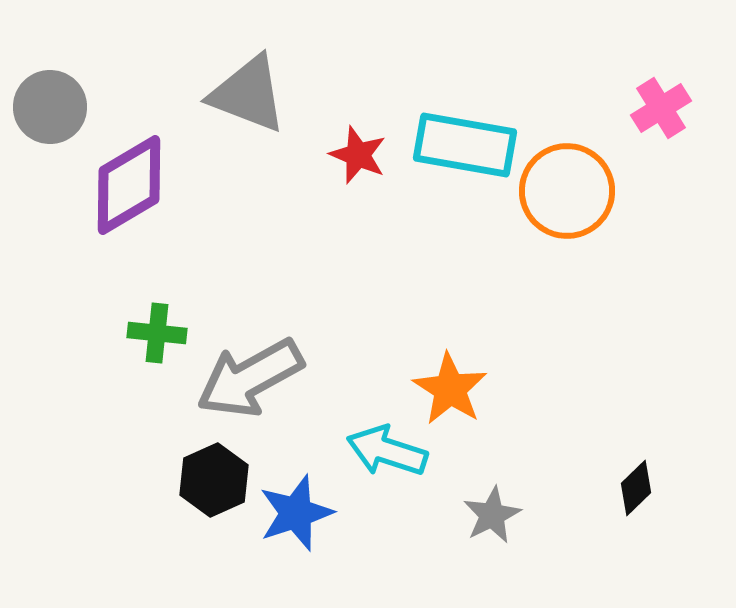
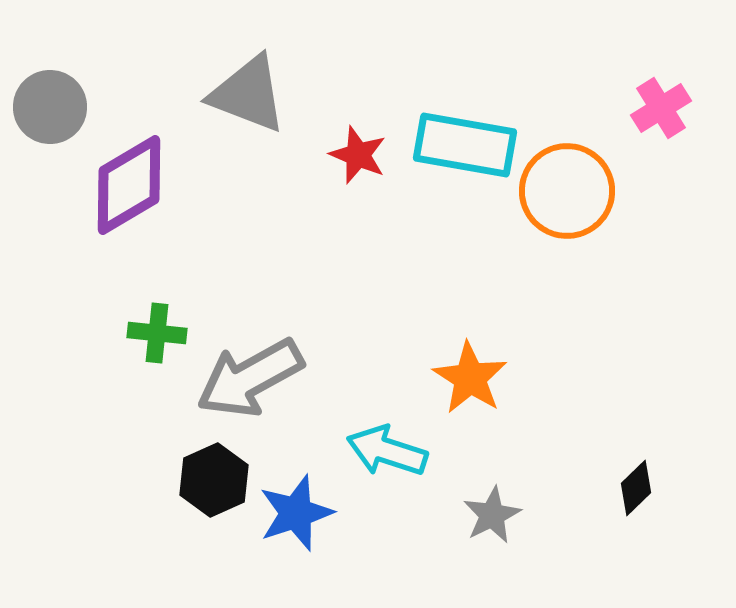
orange star: moved 20 px right, 11 px up
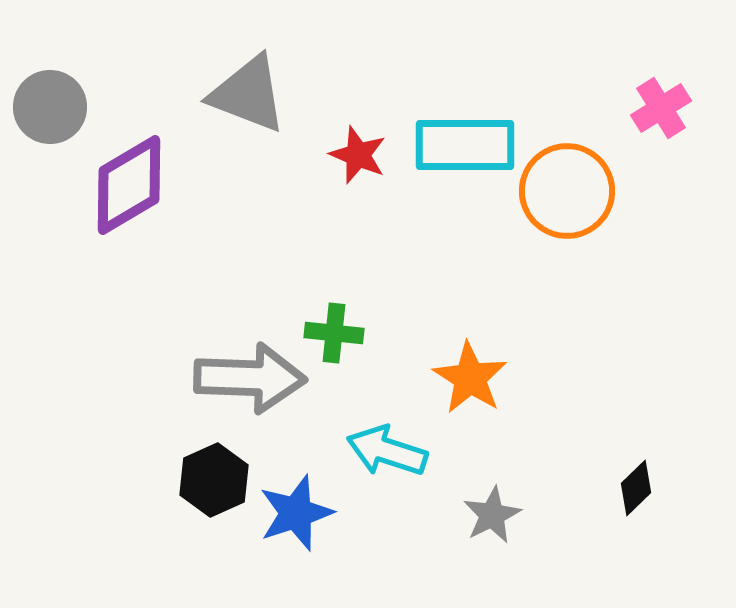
cyan rectangle: rotated 10 degrees counterclockwise
green cross: moved 177 px right
gray arrow: rotated 149 degrees counterclockwise
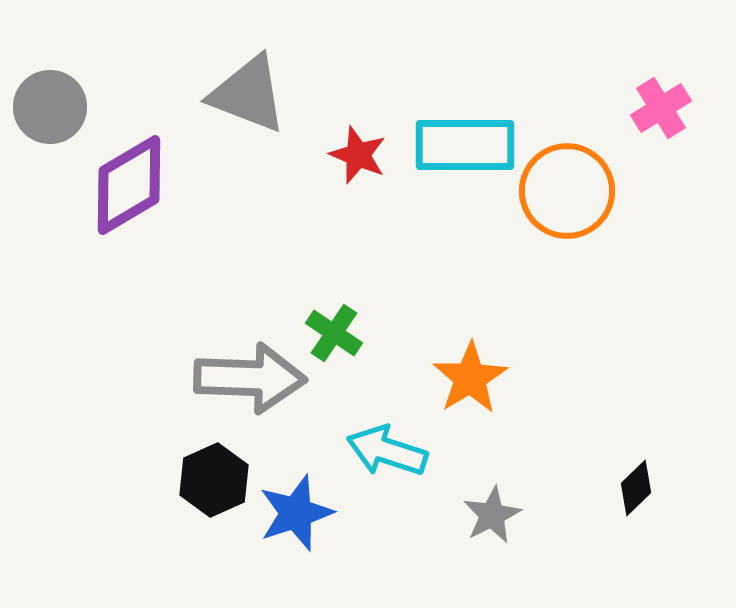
green cross: rotated 28 degrees clockwise
orange star: rotated 8 degrees clockwise
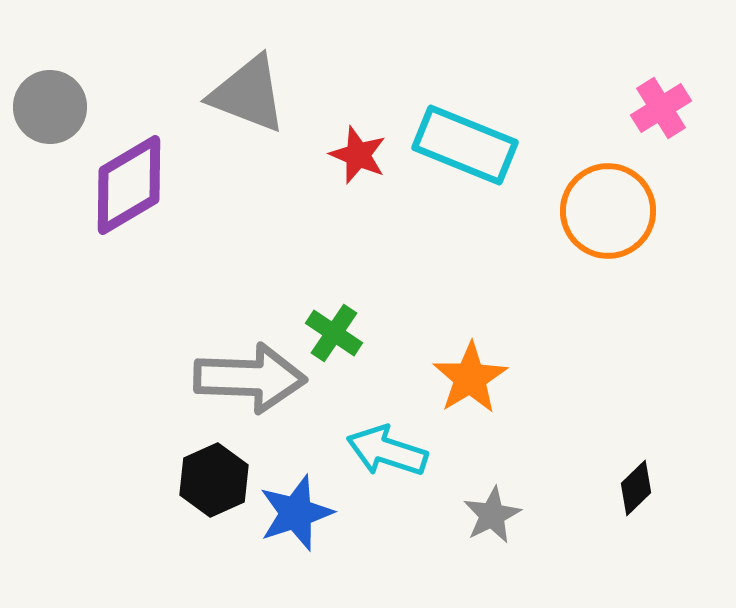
cyan rectangle: rotated 22 degrees clockwise
orange circle: moved 41 px right, 20 px down
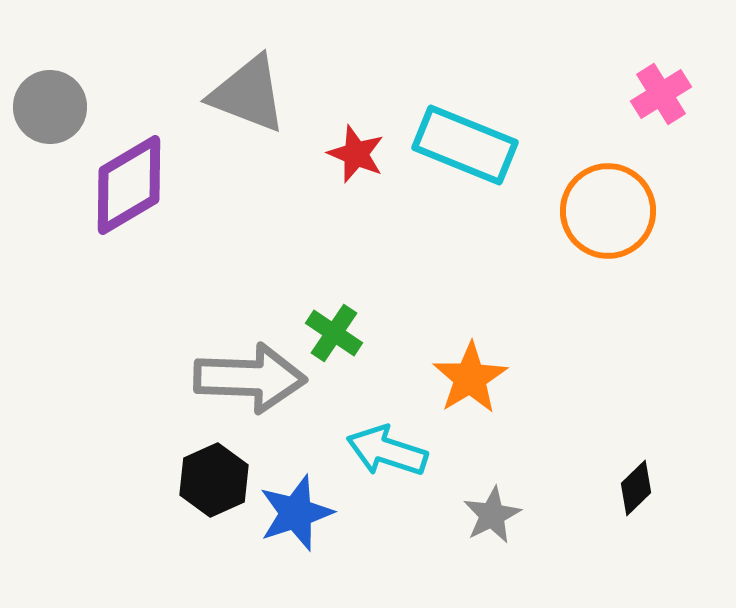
pink cross: moved 14 px up
red star: moved 2 px left, 1 px up
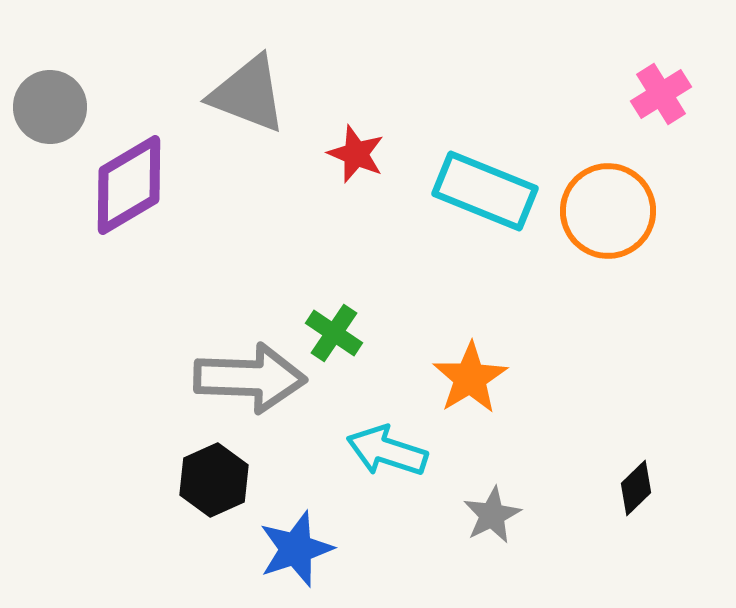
cyan rectangle: moved 20 px right, 46 px down
blue star: moved 36 px down
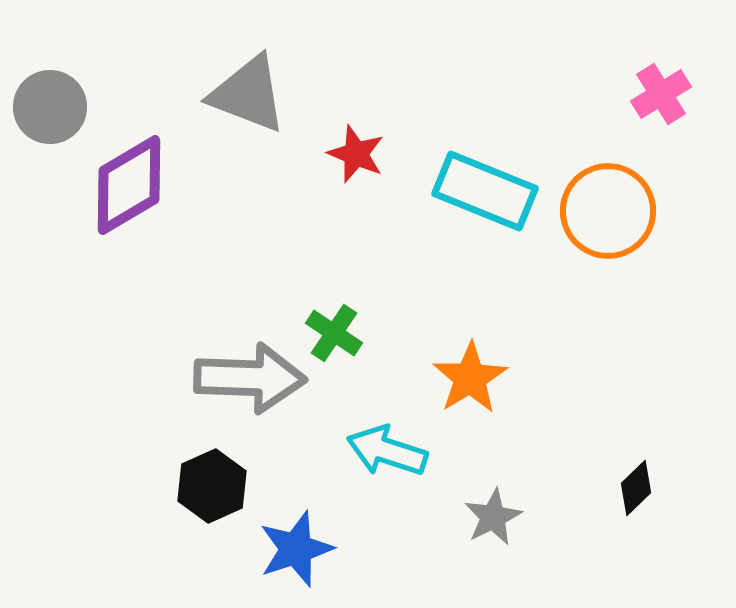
black hexagon: moved 2 px left, 6 px down
gray star: moved 1 px right, 2 px down
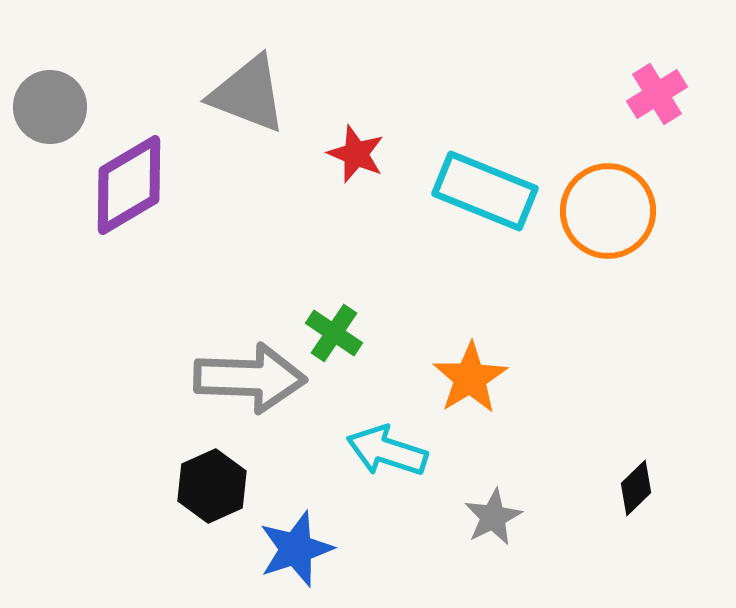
pink cross: moved 4 px left
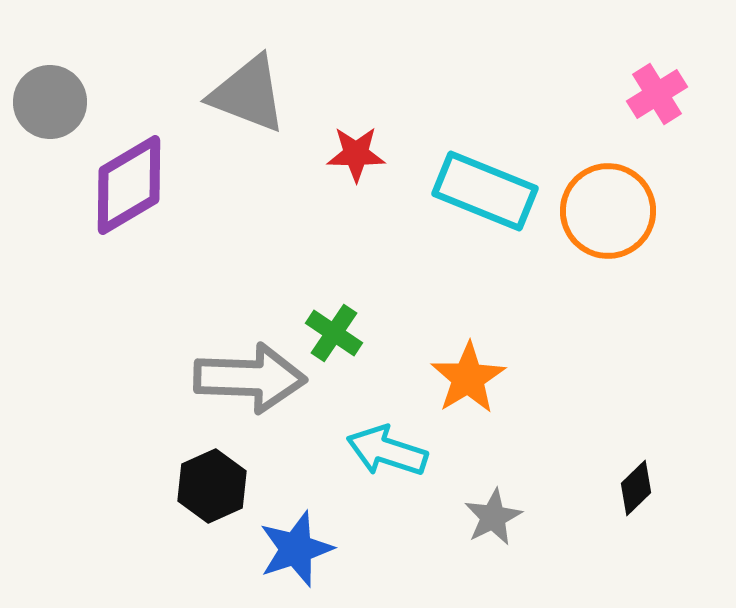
gray circle: moved 5 px up
red star: rotated 22 degrees counterclockwise
orange star: moved 2 px left
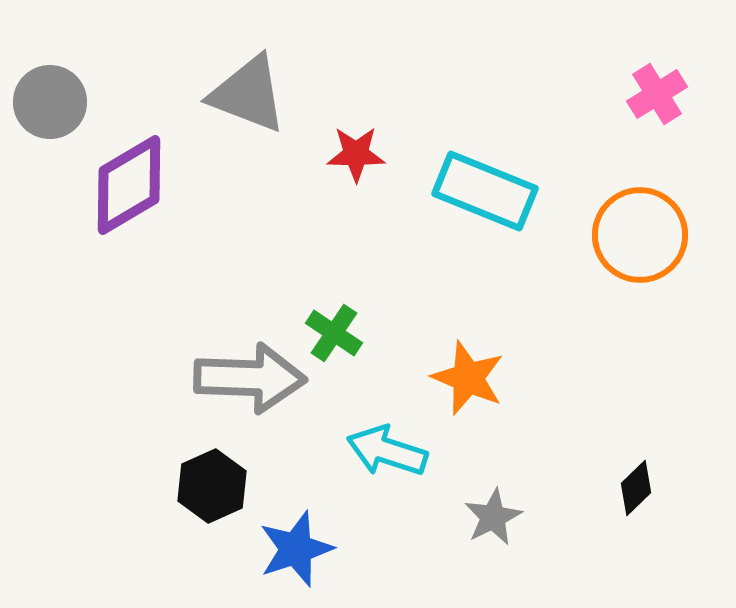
orange circle: moved 32 px right, 24 px down
orange star: rotated 18 degrees counterclockwise
